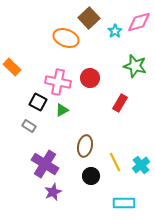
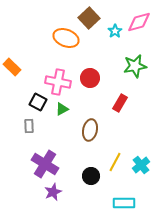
green star: rotated 25 degrees counterclockwise
green triangle: moved 1 px up
gray rectangle: rotated 56 degrees clockwise
brown ellipse: moved 5 px right, 16 px up
yellow line: rotated 54 degrees clockwise
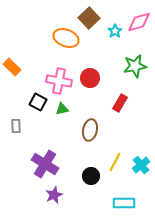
pink cross: moved 1 px right, 1 px up
green triangle: rotated 16 degrees clockwise
gray rectangle: moved 13 px left
purple star: moved 1 px right, 3 px down
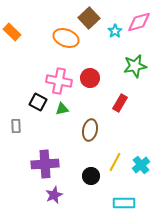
orange rectangle: moved 35 px up
purple cross: rotated 36 degrees counterclockwise
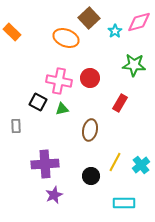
green star: moved 1 px left, 1 px up; rotated 15 degrees clockwise
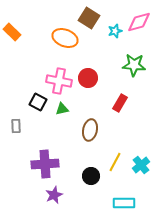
brown square: rotated 15 degrees counterclockwise
cyan star: rotated 16 degrees clockwise
orange ellipse: moved 1 px left
red circle: moved 2 px left
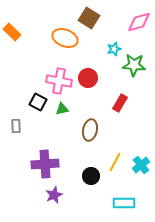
cyan star: moved 1 px left, 18 px down
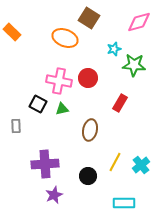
black square: moved 2 px down
black circle: moved 3 px left
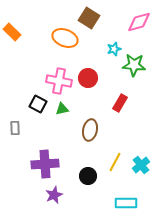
gray rectangle: moved 1 px left, 2 px down
cyan rectangle: moved 2 px right
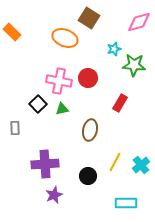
black square: rotated 18 degrees clockwise
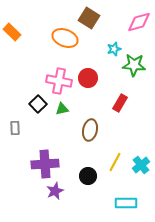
purple star: moved 1 px right, 4 px up
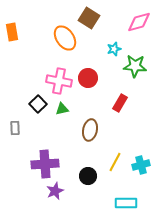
orange rectangle: rotated 36 degrees clockwise
orange ellipse: rotated 35 degrees clockwise
green star: moved 1 px right, 1 px down
cyan cross: rotated 24 degrees clockwise
